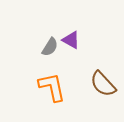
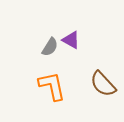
orange L-shape: moved 1 px up
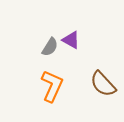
orange L-shape: rotated 36 degrees clockwise
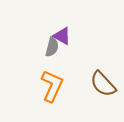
purple triangle: moved 9 px left, 4 px up
gray semicircle: moved 2 px right; rotated 18 degrees counterclockwise
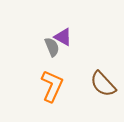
purple triangle: moved 1 px right, 1 px down
gray semicircle: rotated 36 degrees counterclockwise
